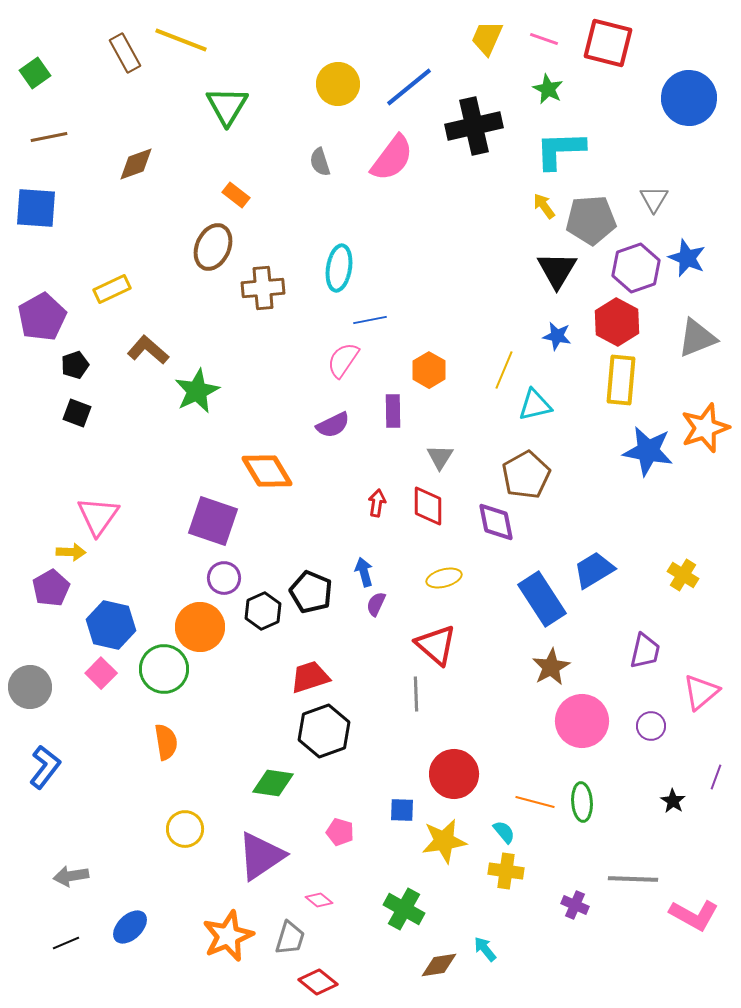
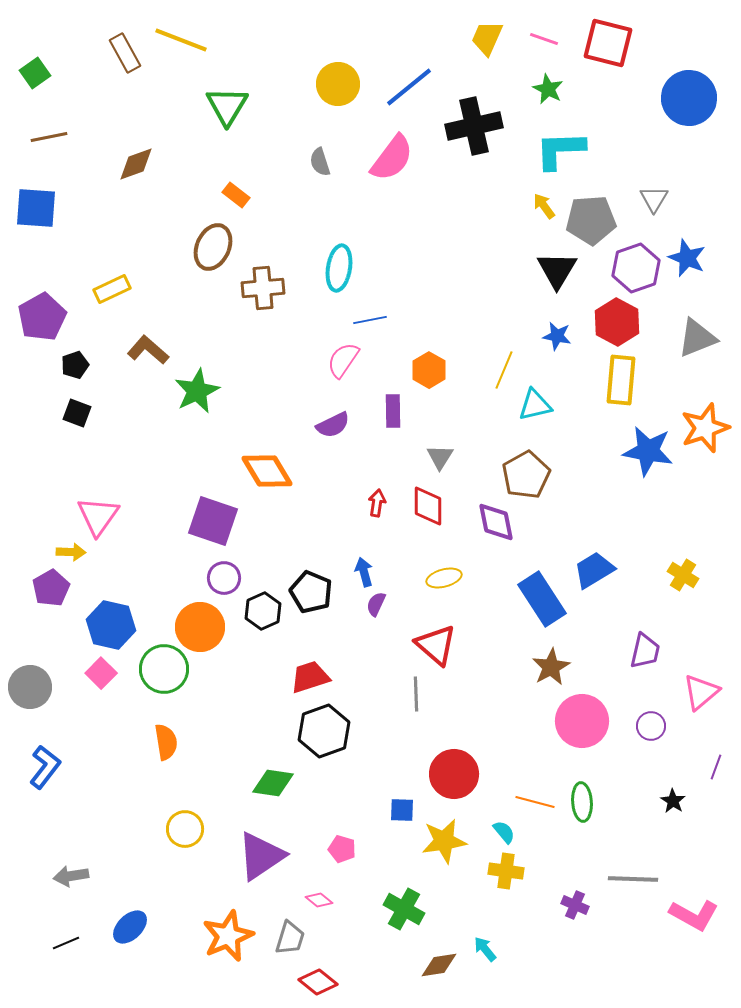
purple line at (716, 777): moved 10 px up
pink pentagon at (340, 832): moved 2 px right, 17 px down
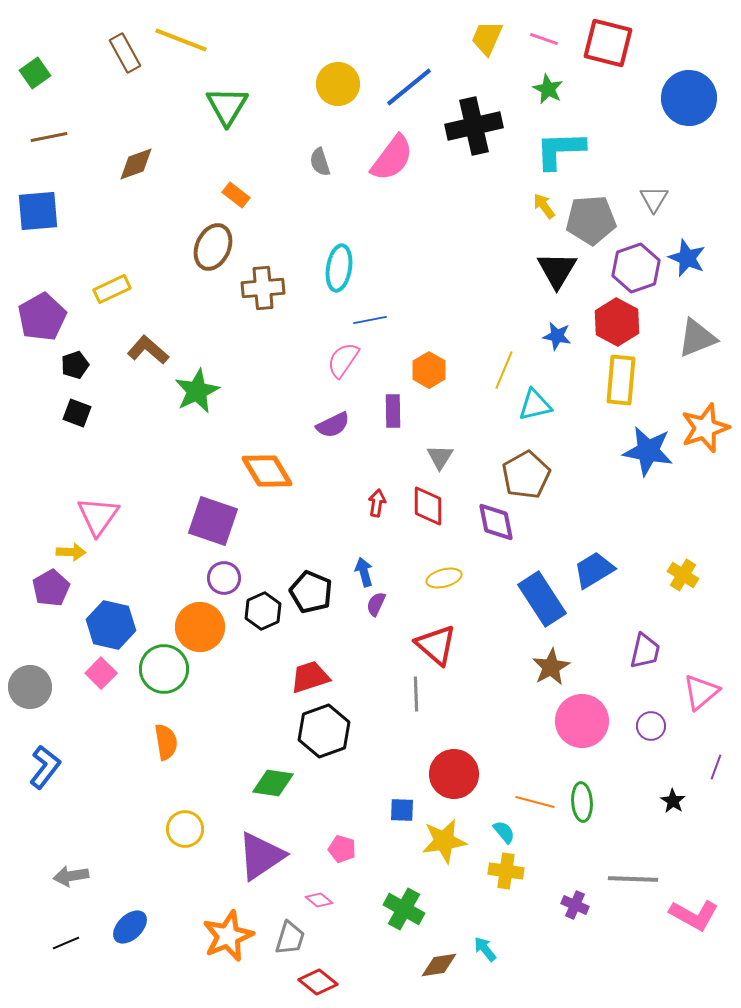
blue square at (36, 208): moved 2 px right, 3 px down; rotated 9 degrees counterclockwise
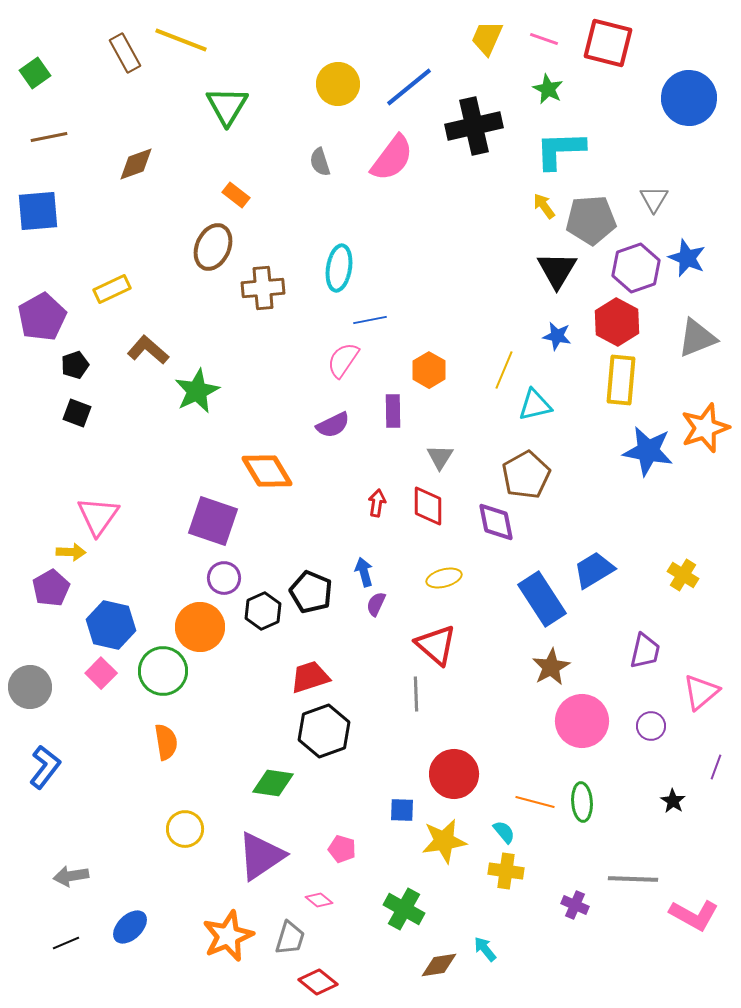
green circle at (164, 669): moved 1 px left, 2 px down
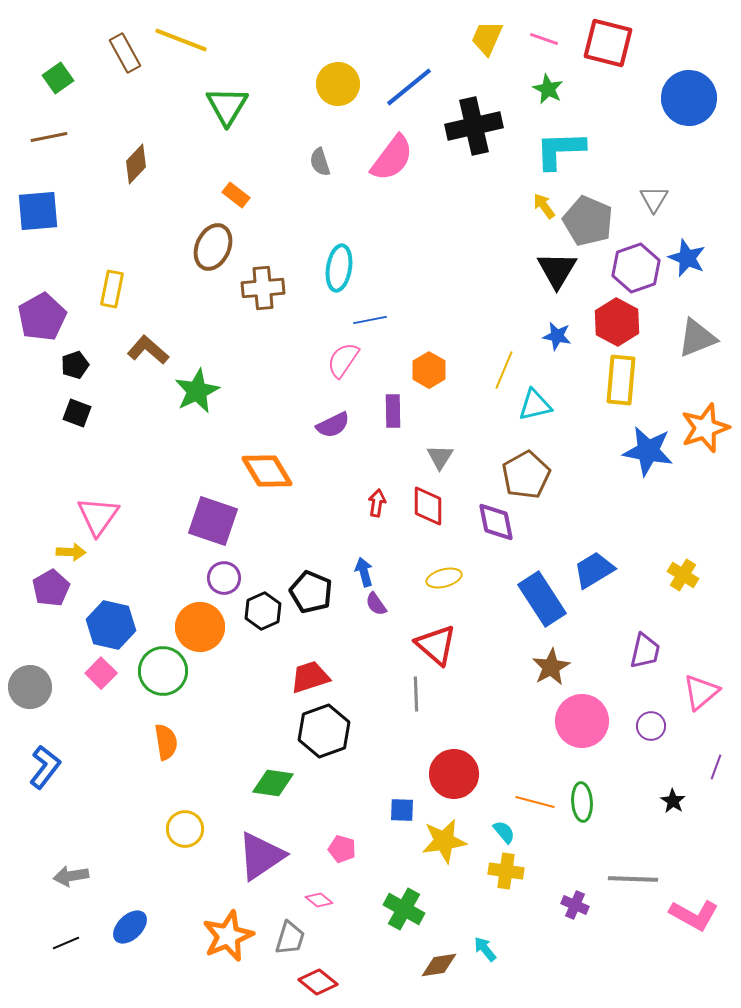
green square at (35, 73): moved 23 px right, 5 px down
brown diamond at (136, 164): rotated 27 degrees counterclockwise
gray pentagon at (591, 220): moved 3 px left, 1 px down; rotated 27 degrees clockwise
yellow rectangle at (112, 289): rotated 54 degrees counterclockwise
purple semicircle at (376, 604): rotated 60 degrees counterclockwise
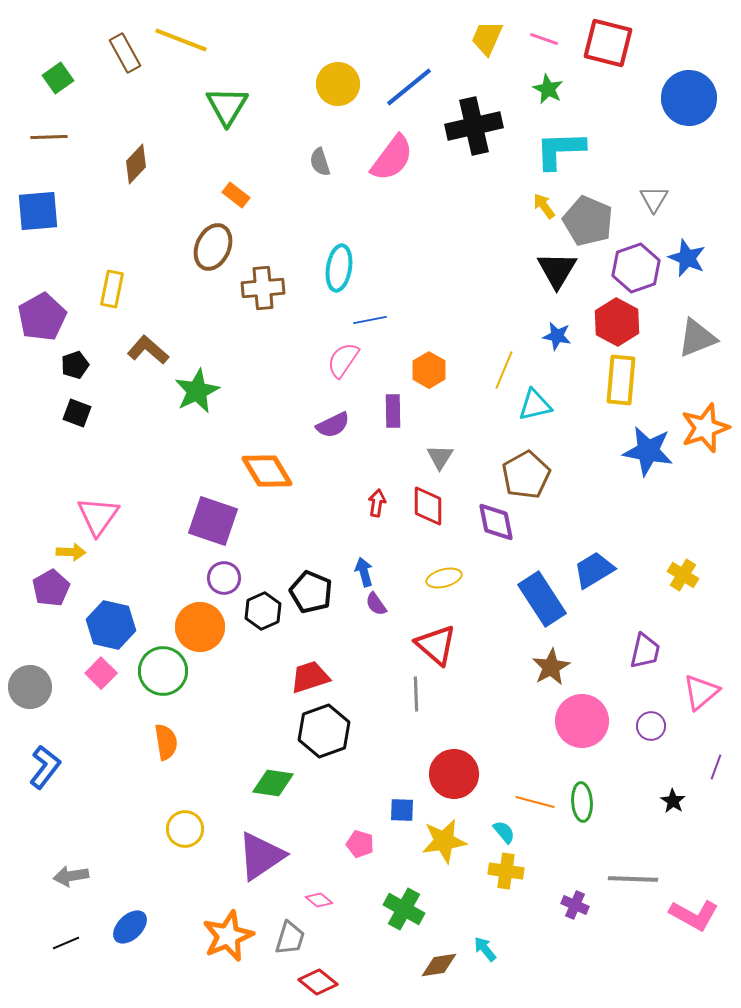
brown line at (49, 137): rotated 9 degrees clockwise
pink pentagon at (342, 849): moved 18 px right, 5 px up
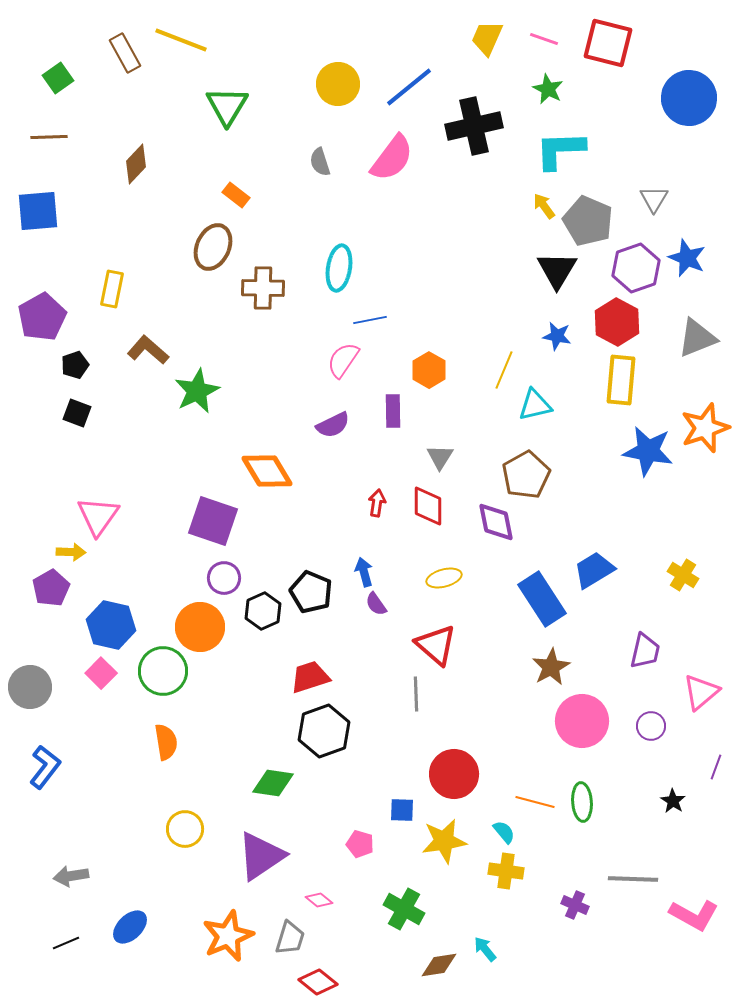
brown cross at (263, 288): rotated 6 degrees clockwise
